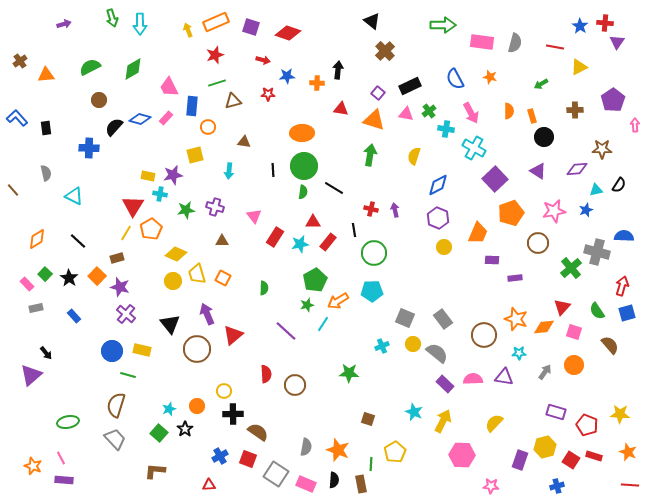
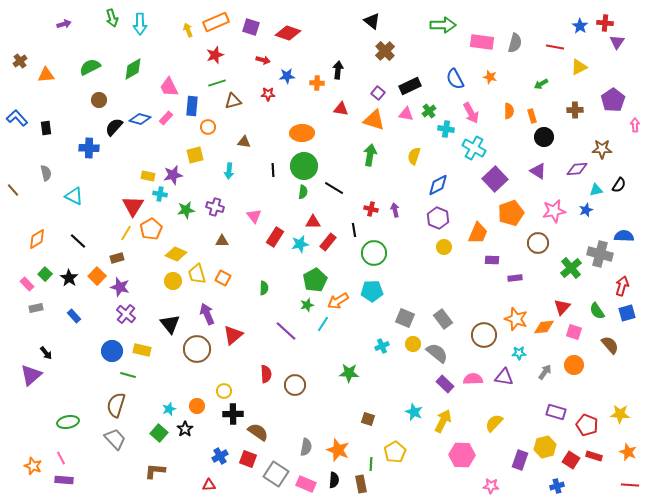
gray cross at (597, 252): moved 3 px right, 2 px down
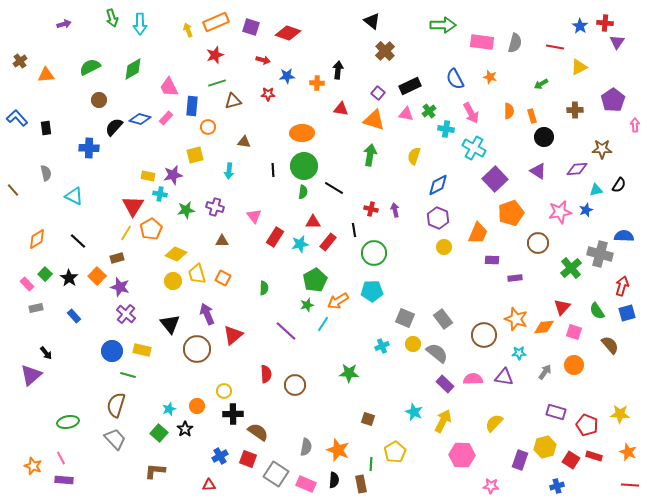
pink star at (554, 211): moved 6 px right, 1 px down
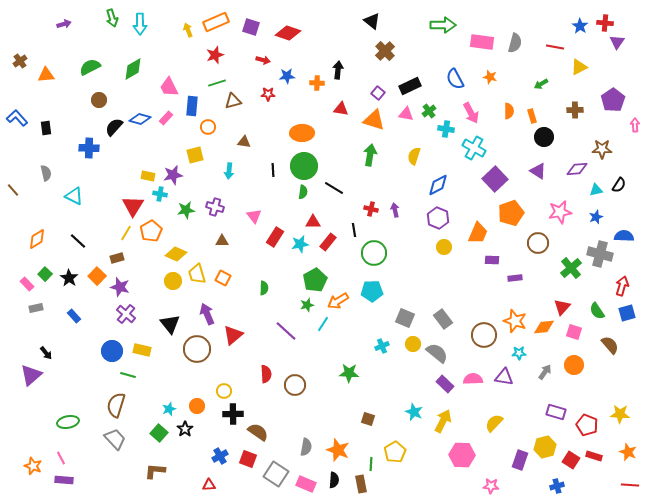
blue star at (586, 210): moved 10 px right, 7 px down
orange pentagon at (151, 229): moved 2 px down
orange star at (516, 319): moved 1 px left, 2 px down
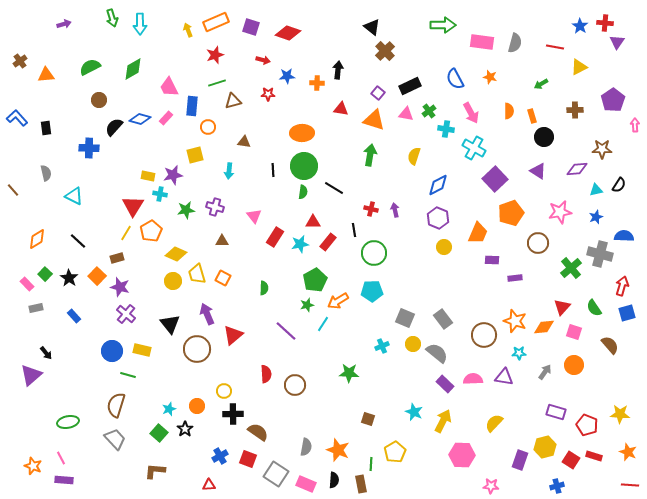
black triangle at (372, 21): moved 6 px down
green semicircle at (597, 311): moved 3 px left, 3 px up
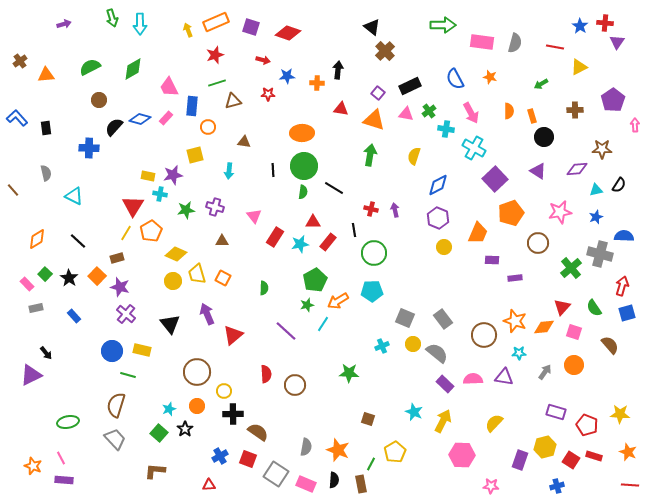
brown circle at (197, 349): moved 23 px down
purple triangle at (31, 375): rotated 15 degrees clockwise
green line at (371, 464): rotated 24 degrees clockwise
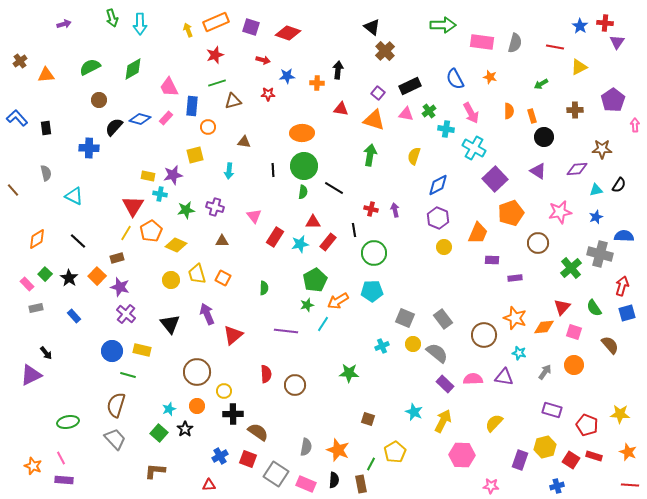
yellow diamond at (176, 254): moved 9 px up
yellow circle at (173, 281): moved 2 px left, 1 px up
orange star at (515, 321): moved 3 px up
purple line at (286, 331): rotated 35 degrees counterclockwise
cyan star at (519, 353): rotated 16 degrees clockwise
purple rectangle at (556, 412): moved 4 px left, 2 px up
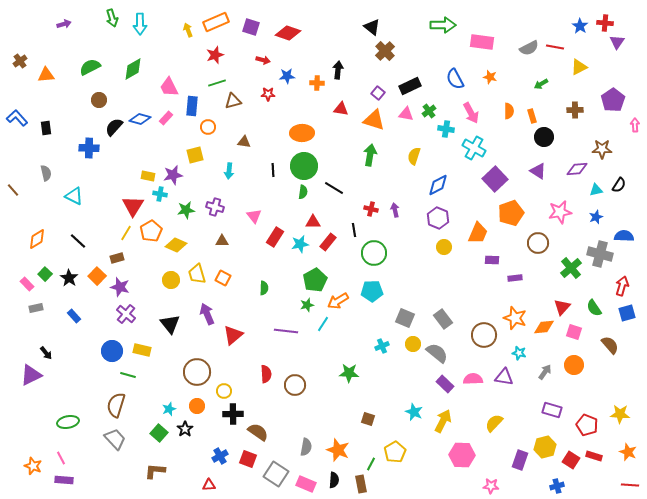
gray semicircle at (515, 43): moved 14 px right, 5 px down; rotated 48 degrees clockwise
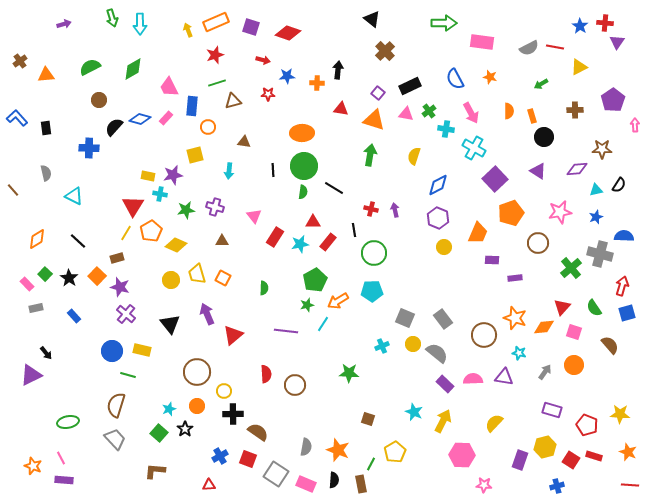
green arrow at (443, 25): moved 1 px right, 2 px up
black triangle at (372, 27): moved 8 px up
pink star at (491, 486): moved 7 px left, 1 px up
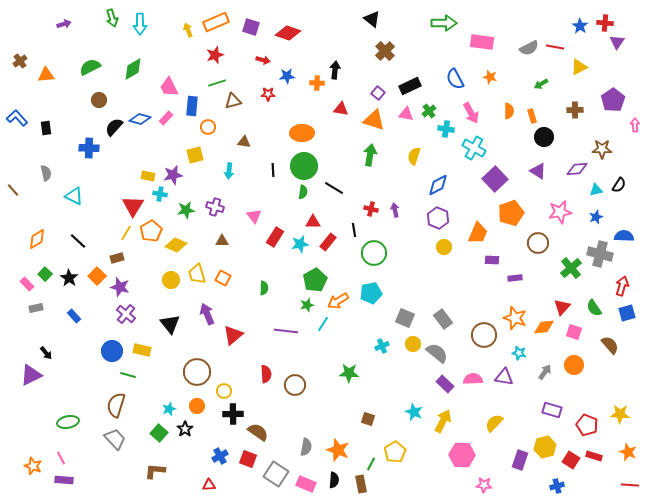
black arrow at (338, 70): moved 3 px left
cyan pentagon at (372, 291): moved 1 px left, 2 px down; rotated 10 degrees counterclockwise
